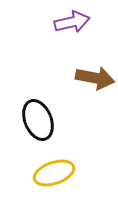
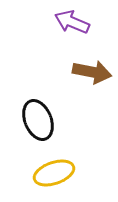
purple arrow: rotated 144 degrees counterclockwise
brown arrow: moved 3 px left, 6 px up
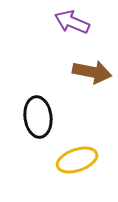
black ellipse: moved 3 px up; rotated 15 degrees clockwise
yellow ellipse: moved 23 px right, 13 px up
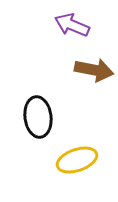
purple arrow: moved 3 px down
brown arrow: moved 2 px right, 2 px up
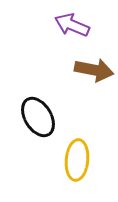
black ellipse: rotated 24 degrees counterclockwise
yellow ellipse: rotated 66 degrees counterclockwise
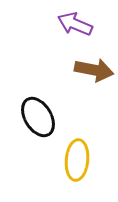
purple arrow: moved 3 px right, 1 px up
